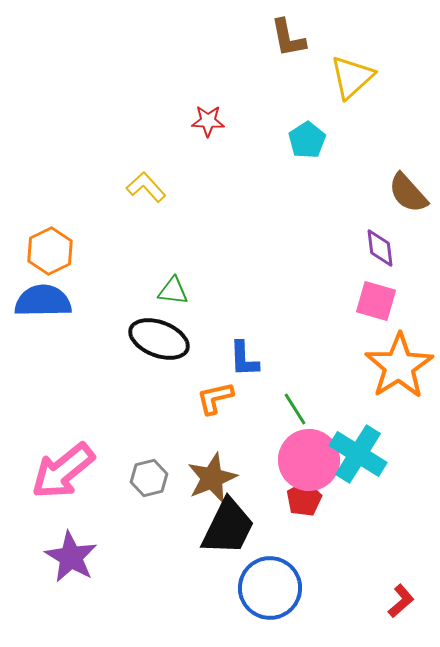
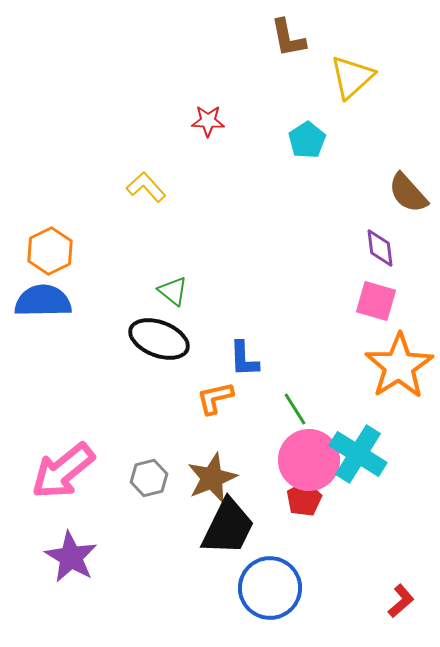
green triangle: rotated 32 degrees clockwise
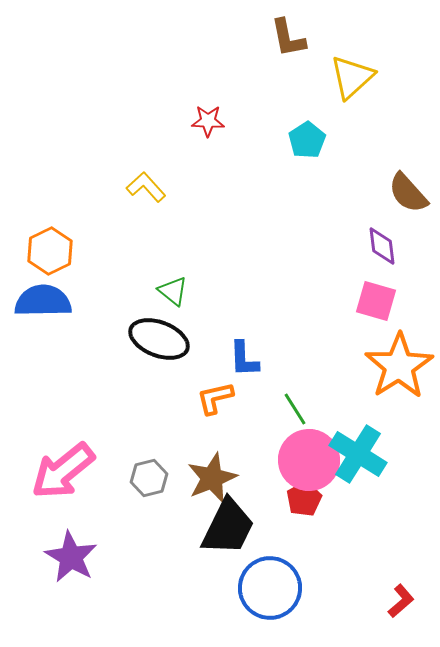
purple diamond: moved 2 px right, 2 px up
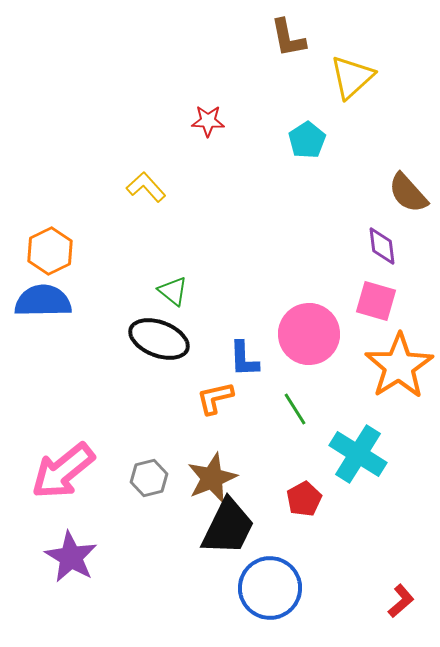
pink circle: moved 126 px up
